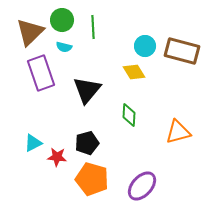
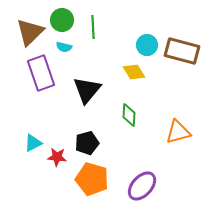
cyan circle: moved 2 px right, 1 px up
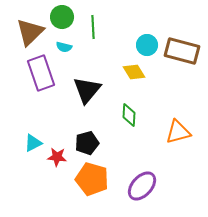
green circle: moved 3 px up
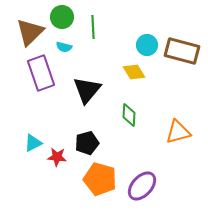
orange pentagon: moved 8 px right
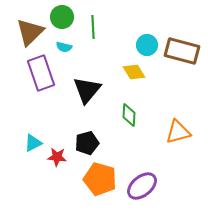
purple ellipse: rotated 8 degrees clockwise
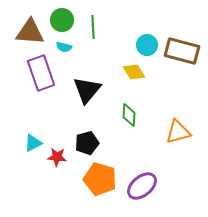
green circle: moved 3 px down
brown triangle: rotated 48 degrees clockwise
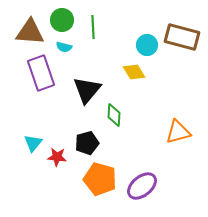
brown rectangle: moved 14 px up
green diamond: moved 15 px left
cyan triangle: rotated 24 degrees counterclockwise
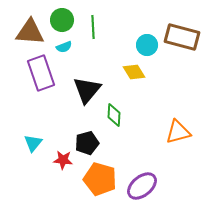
cyan semicircle: rotated 35 degrees counterclockwise
red star: moved 6 px right, 3 px down
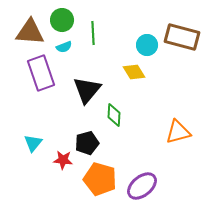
green line: moved 6 px down
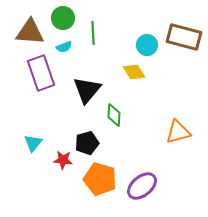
green circle: moved 1 px right, 2 px up
brown rectangle: moved 2 px right
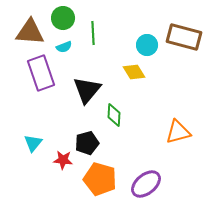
purple ellipse: moved 4 px right, 2 px up
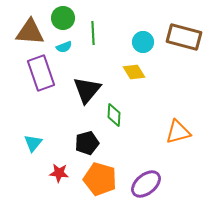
cyan circle: moved 4 px left, 3 px up
red star: moved 4 px left, 13 px down
